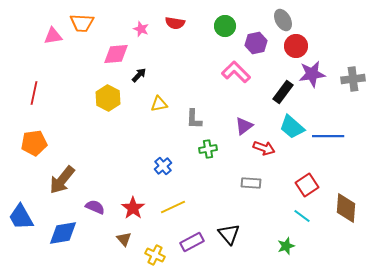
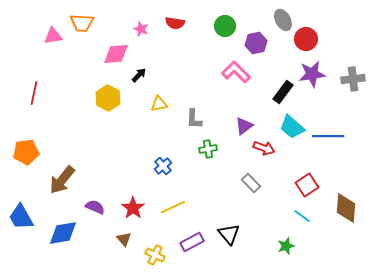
red circle: moved 10 px right, 7 px up
orange pentagon: moved 8 px left, 9 px down
gray rectangle: rotated 42 degrees clockwise
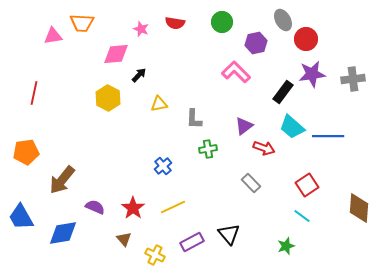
green circle: moved 3 px left, 4 px up
brown diamond: moved 13 px right
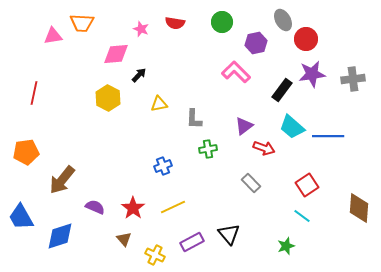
black rectangle: moved 1 px left, 2 px up
blue cross: rotated 18 degrees clockwise
blue diamond: moved 3 px left, 3 px down; rotated 8 degrees counterclockwise
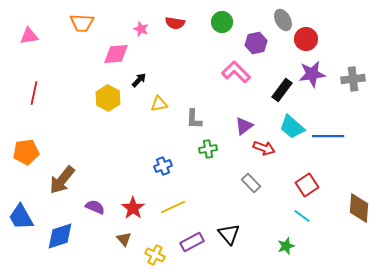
pink triangle: moved 24 px left
black arrow: moved 5 px down
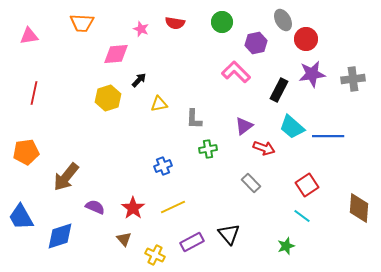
black rectangle: moved 3 px left; rotated 10 degrees counterclockwise
yellow hexagon: rotated 15 degrees clockwise
brown arrow: moved 4 px right, 3 px up
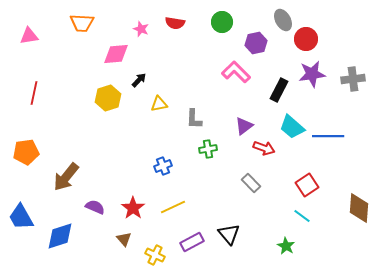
green star: rotated 24 degrees counterclockwise
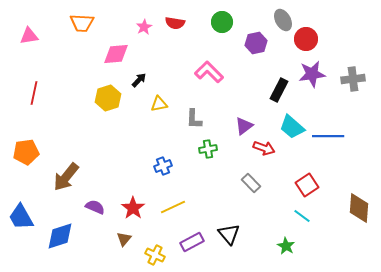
pink star: moved 3 px right, 2 px up; rotated 21 degrees clockwise
pink L-shape: moved 27 px left
brown triangle: rotated 21 degrees clockwise
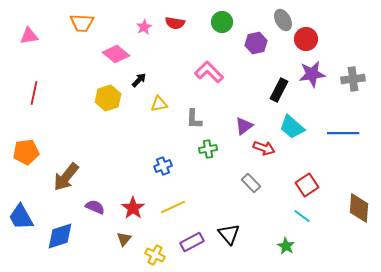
pink diamond: rotated 44 degrees clockwise
blue line: moved 15 px right, 3 px up
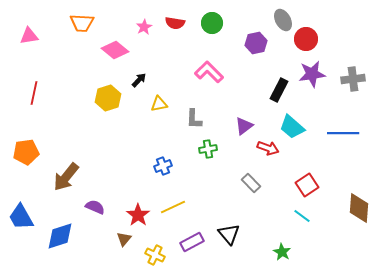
green circle: moved 10 px left, 1 px down
pink diamond: moved 1 px left, 4 px up
red arrow: moved 4 px right
red star: moved 5 px right, 7 px down
green star: moved 4 px left, 6 px down
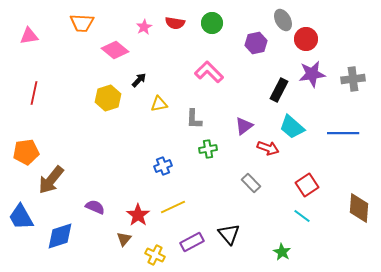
brown arrow: moved 15 px left, 3 px down
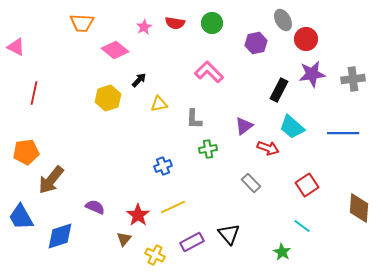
pink triangle: moved 13 px left, 11 px down; rotated 36 degrees clockwise
cyan line: moved 10 px down
